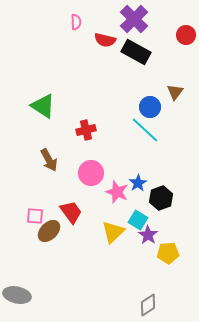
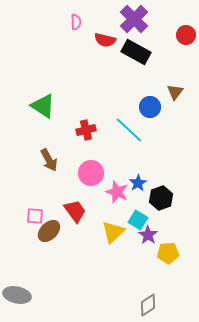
cyan line: moved 16 px left
red trapezoid: moved 4 px right, 1 px up
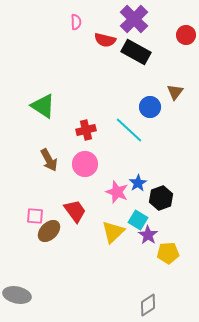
pink circle: moved 6 px left, 9 px up
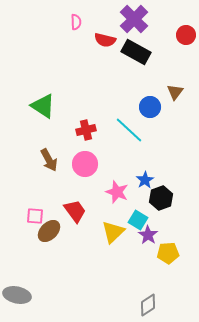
blue star: moved 7 px right, 3 px up
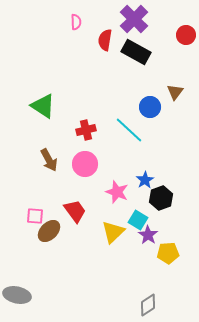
red semicircle: rotated 85 degrees clockwise
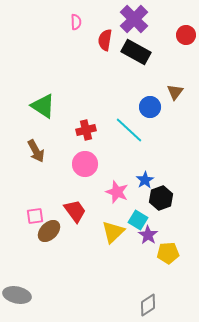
brown arrow: moved 13 px left, 9 px up
pink square: rotated 12 degrees counterclockwise
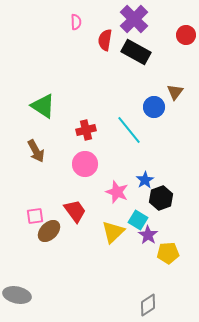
blue circle: moved 4 px right
cyan line: rotated 8 degrees clockwise
